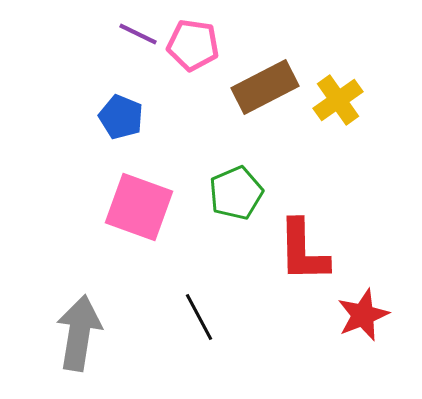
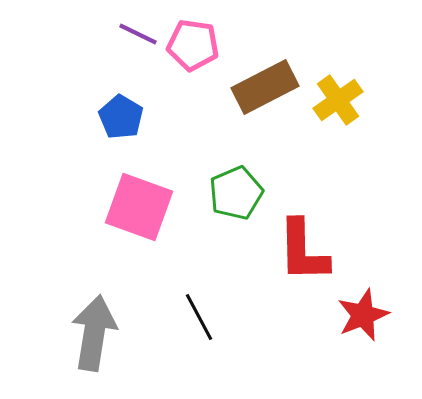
blue pentagon: rotated 9 degrees clockwise
gray arrow: moved 15 px right
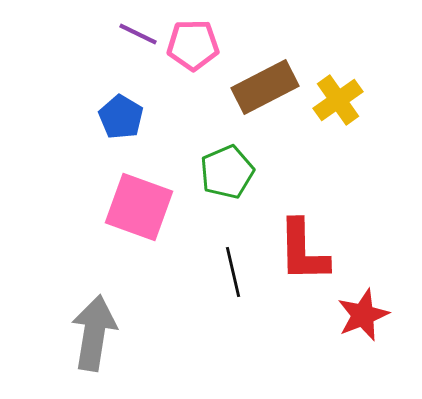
pink pentagon: rotated 9 degrees counterclockwise
green pentagon: moved 9 px left, 21 px up
black line: moved 34 px right, 45 px up; rotated 15 degrees clockwise
